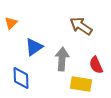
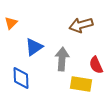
brown arrow: moved 1 px up; rotated 50 degrees counterclockwise
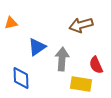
orange triangle: rotated 32 degrees clockwise
blue triangle: moved 3 px right
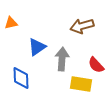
brown arrow: moved 1 px right, 1 px down
red semicircle: rotated 18 degrees counterclockwise
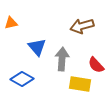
blue triangle: rotated 36 degrees counterclockwise
blue diamond: moved 1 px right, 1 px down; rotated 60 degrees counterclockwise
yellow rectangle: moved 1 px left
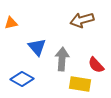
brown arrow: moved 6 px up
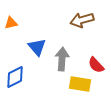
blue diamond: moved 7 px left, 2 px up; rotated 55 degrees counterclockwise
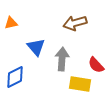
brown arrow: moved 7 px left, 3 px down
blue triangle: moved 1 px left
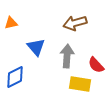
gray arrow: moved 5 px right, 3 px up
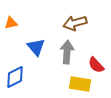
gray arrow: moved 4 px up
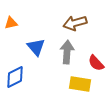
red semicircle: moved 2 px up
